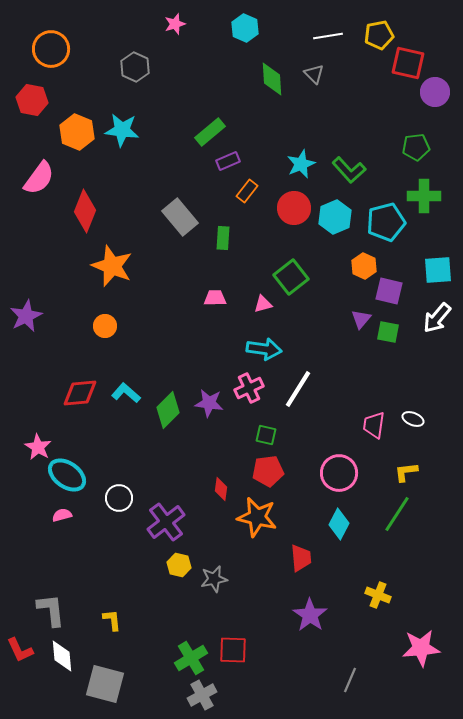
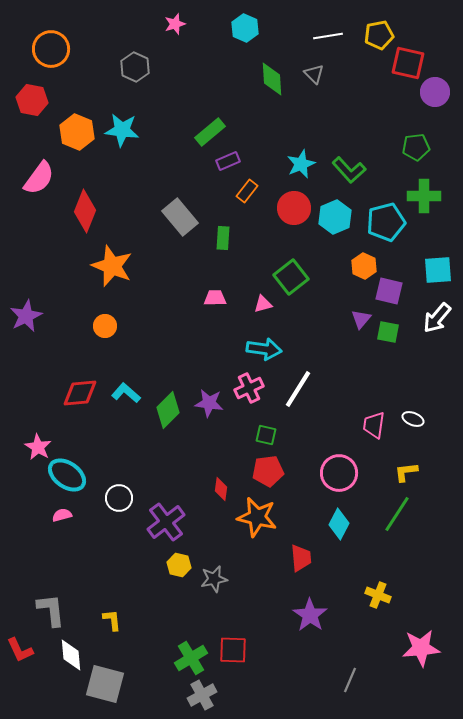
white diamond at (62, 656): moved 9 px right, 1 px up
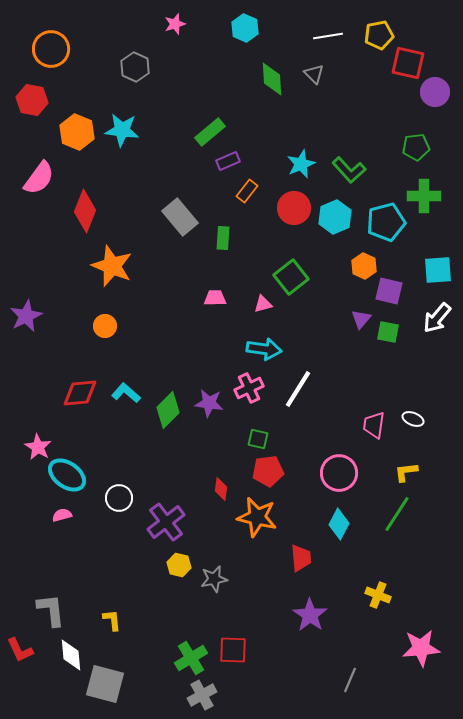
green square at (266, 435): moved 8 px left, 4 px down
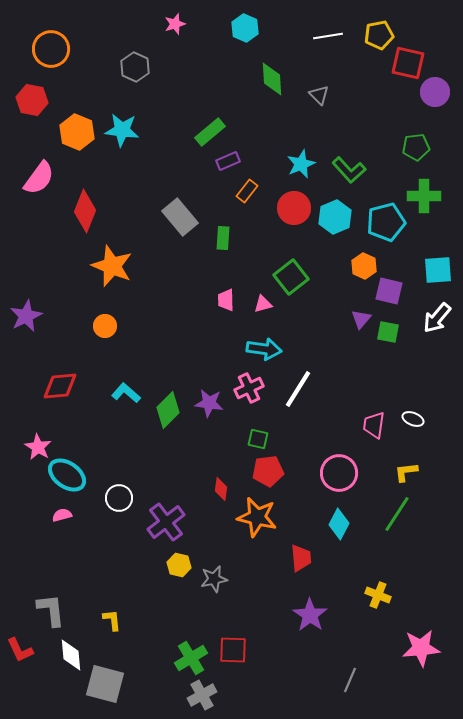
gray triangle at (314, 74): moved 5 px right, 21 px down
pink trapezoid at (215, 298): moved 11 px right, 2 px down; rotated 90 degrees counterclockwise
red diamond at (80, 393): moved 20 px left, 7 px up
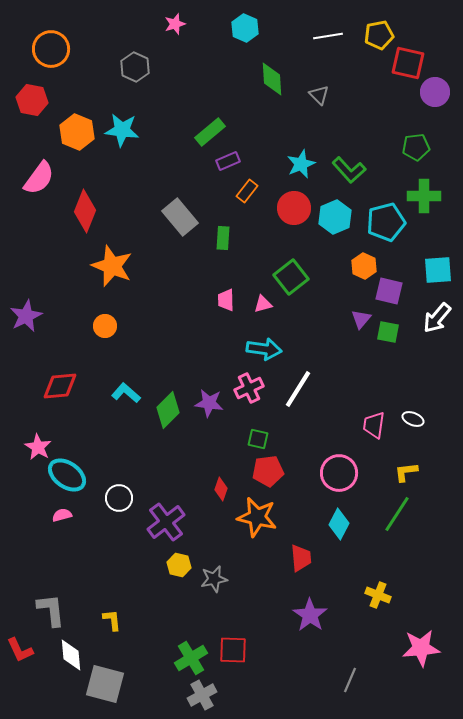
red diamond at (221, 489): rotated 10 degrees clockwise
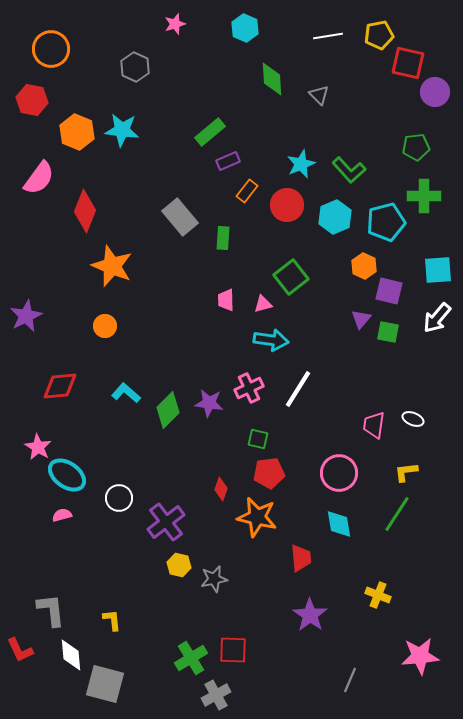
red circle at (294, 208): moved 7 px left, 3 px up
cyan arrow at (264, 349): moved 7 px right, 9 px up
red pentagon at (268, 471): moved 1 px right, 2 px down
cyan diamond at (339, 524): rotated 36 degrees counterclockwise
pink star at (421, 648): moved 1 px left, 8 px down
gray cross at (202, 695): moved 14 px right
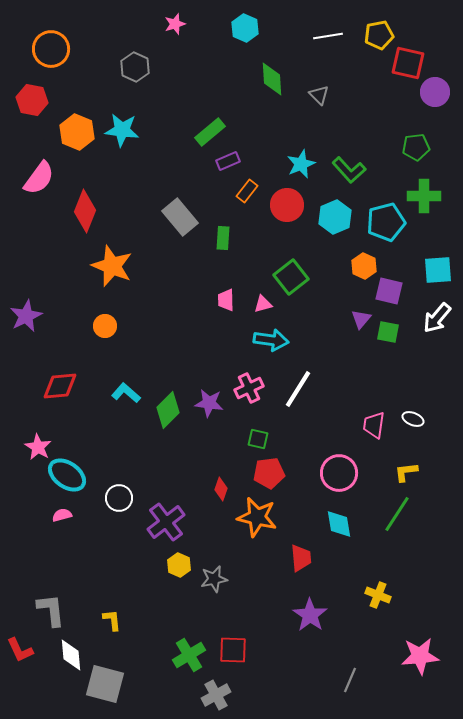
yellow hexagon at (179, 565): rotated 10 degrees clockwise
green cross at (191, 658): moved 2 px left, 3 px up
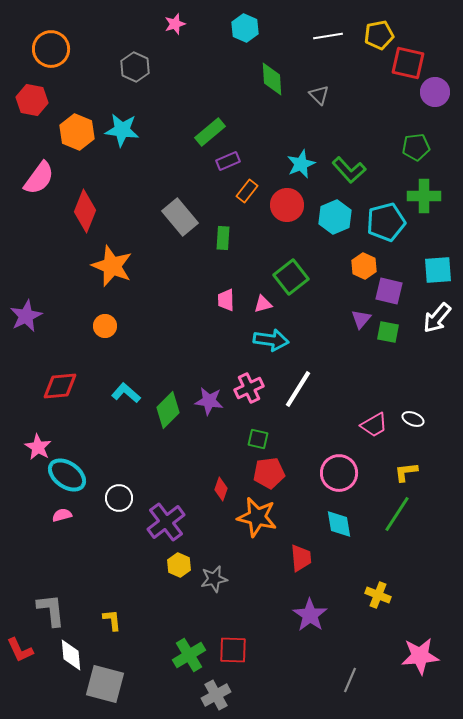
purple star at (209, 403): moved 2 px up
pink trapezoid at (374, 425): rotated 128 degrees counterclockwise
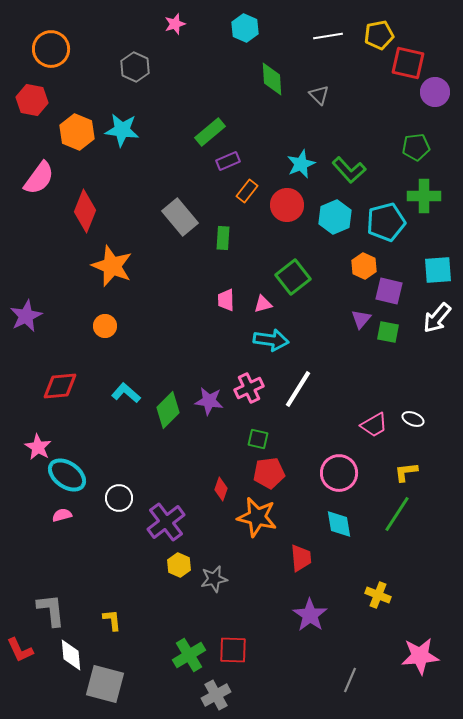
green square at (291, 277): moved 2 px right
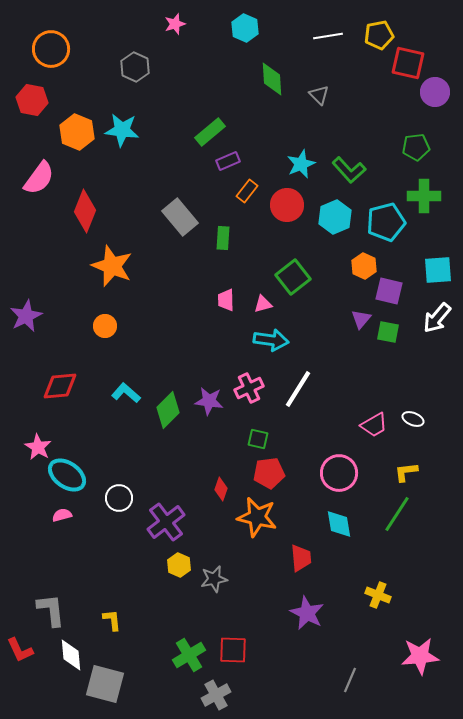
purple star at (310, 615): moved 3 px left, 2 px up; rotated 8 degrees counterclockwise
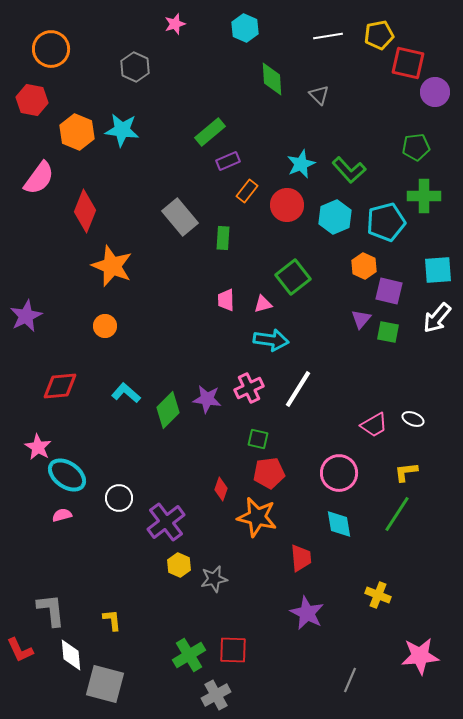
purple star at (209, 401): moved 2 px left, 2 px up
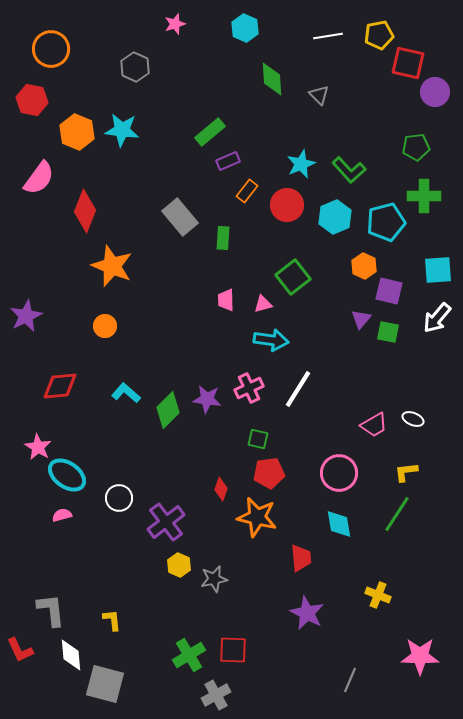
pink star at (420, 656): rotated 6 degrees clockwise
